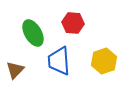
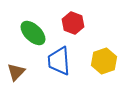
red hexagon: rotated 15 degrees clockwise
green ellipse: rotated 16 degrees counterclockwise
brown triangle: moved 1 px right, 2 px down
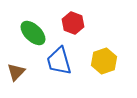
blue trapezoid: rotated 12 degrees counterclockwise
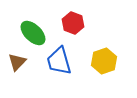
brown triangle: moved 1 px right, 10 px up
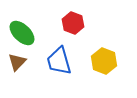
green ellipse: moved 11 px left
yellow hexagon: rotated 20 degrees counterclockwise
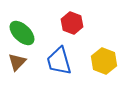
red hexagon: moved 1 px left
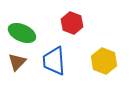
green ellipse: rotated 20 degrees counterclockwise
blue trapezoid: moved 5 px left; rotated 12 degrees clockwise
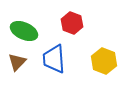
green ellipse: moved 2 px right, 2 px up
blue trapezoid: moved 2 px up
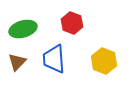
green ellipse: moved 1 px left, 2 px up; rotated 40 degrees counterclockwise
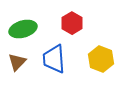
red hexagon: rotated 10 degrees clockwise
yellow hexagon: moved 3 px left, 2 px up
